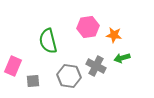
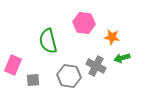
pink hexagon: moved 4 px left, 4 px up; rotated 15 degrees clockwise
orange star: moved 2 px left, 2 px down
pink rectangle: moved 1 px up
gray square: moved 1 px up
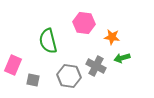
gray square: rotated 16 degrees clockwise
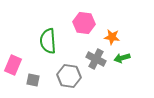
green semicircle: rotated 10 degrees clockwise
gray cross: moved 7 px up
